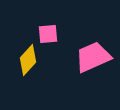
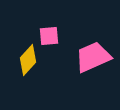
pink square: moved 1 px right, 2 px down
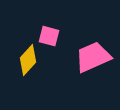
pink square: rotated 20 degrees clockwise
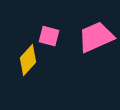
pink trapezoid: moved 3 px right, 20 px up
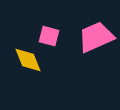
yellow diamond: rotated 64 degrees counterclockwise
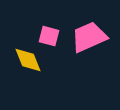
pink trapezoid: moved 7 px left
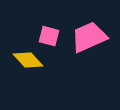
yellow diamond: rotated 20 degrees counterclockwise
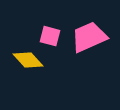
pink square: moved 1 px right
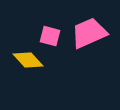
pink trapezoid: moved 4 px up
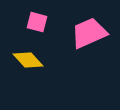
pink square: moved 13 px left, 14 px up
